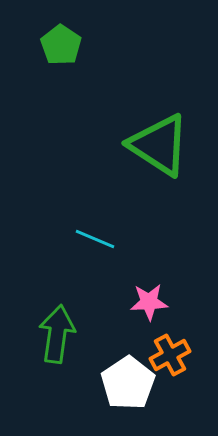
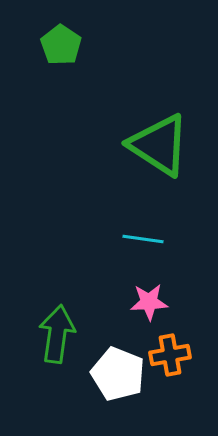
cyan line: moved 48 px right; rotated 15 degrees counterclockwise
orange cross: rotated 18 degrees clockwise
white pentagon: moved 10 px left, 9 px up; rotated 16 degrees counterclockwise
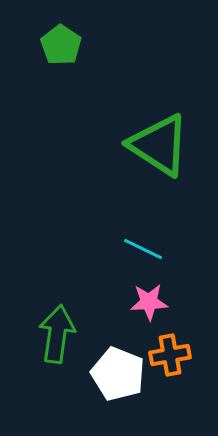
cyan line: moved 10 px down; rotated 18 degrees clockwise
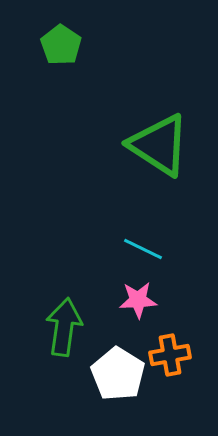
pink star: moved 11 px left, 2 px up
green arrow: moved 7 px right, 7 px up
white pentagon: rotated 10 degrees clockwise
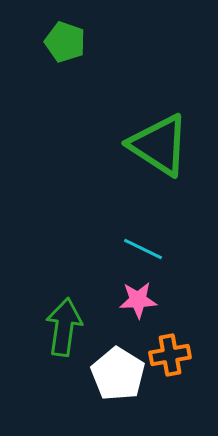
green pentagon: moved 4 px right, 3 px up; rotated 15 degrees counterclockwise
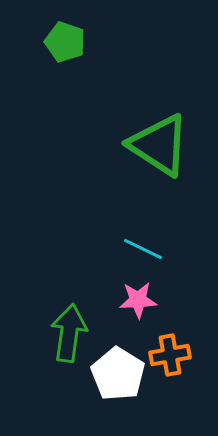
green arrow: moved 5 px right, 6 px down
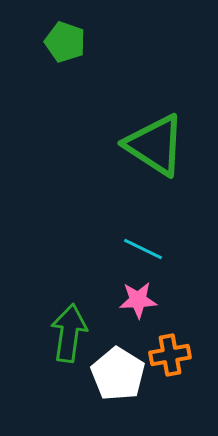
green triangle: moved 4 px left
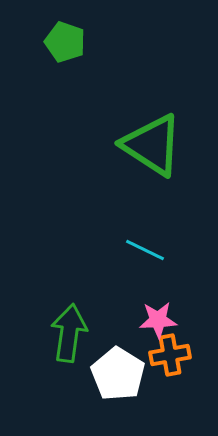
green triangle: moved 3 px left
cyan line: moved 2 px right, 1 px down
pink star: moved 20 px right, 20 px down
